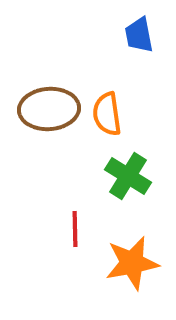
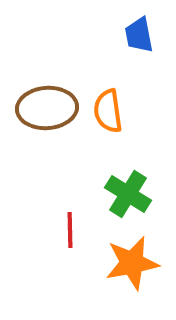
brown ellipse: moved 2 px left, 1 px up
orange semicircle: moved 1 px right, 3 px up
green cross: moved 18 px down
red line: moved 5 px left, 1 px down
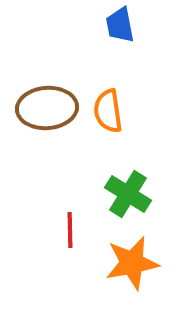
blue trapezoid: moved 19 px left, 10 px up
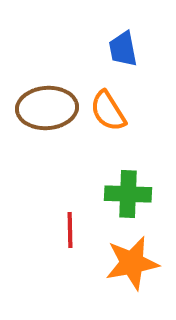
blue trapezoid: moved 3 px right, 24 px down
orange semicircle: rotated 24 degrees counterclockwise
green cross: rotated 30 degrees counterclockwise
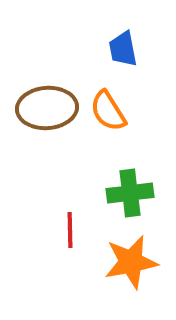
green cross: moved 2 px right, 1 px up; rotated 9 degrees counterclockwise
orange star: moved 1 px left, 1 px up
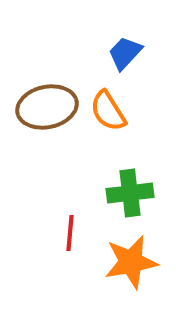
blue trapezoid: moved 2 px right, 4 px down; rotated 54 degrees clockwise
brown ellipse: moved 1 px up; rotated 8 degrees counterclockwise
red line: moved 3 px down; rotated 6 degrees clockwise
